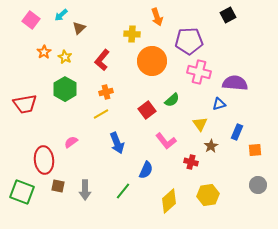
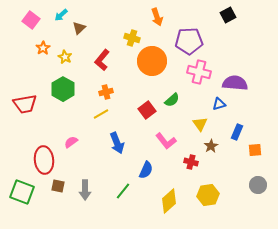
yellow cross: moved 4 px down; rotated 14 degrees clockwise
orange star: moved 1 px left, 4 px up
green hexagon: moved 2 px left
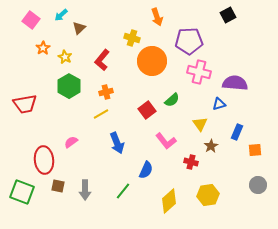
green hexagon: moved 6 px right, 3 px up
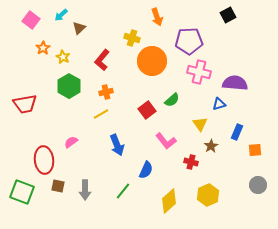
yellow star: moved 2 px left
blue arrow: moved 2 px down
yellow hexagon: rotated 15 degrees counterclockwise
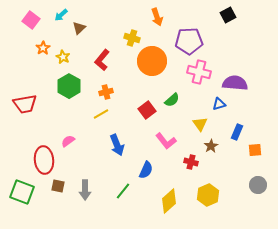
pink semicircle: moved 3 px left, 1 px up
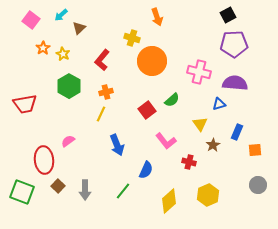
purple pentagon: moved 45 px right, 3 px down
yellow star: moved 3 px up
yellow line: rotated 35 degrees counterclockwise
brown star: moved 2 px right, 1 px up
red cross: moved 2 px left
brown square: rotated 32 degrees clockwise
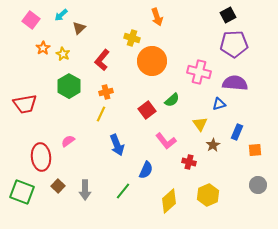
red ellipse: moved 3 px left, 3 px up
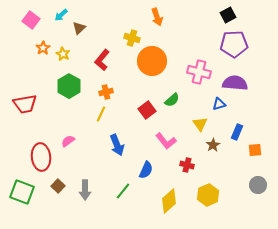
red cross: moved 2 px left, 3 px down
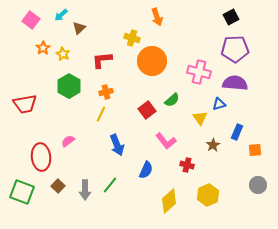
black square: moved 3 px right, 2 px down
purple pentagon: moved 1 px right, 5 px down
red L-shape: rotated 45 degrees clockwise
yellow triangle: moved 6 px up
green line: moved 13 px left, 6 px up
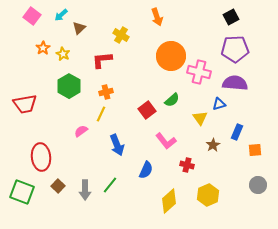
pink square: moved 1 px right, 4 px up
yellow cross: moved 11 px left, 3 px up; rotated 14 degrees clockwise
orange circle: moved 19 px right, 5 px up
pink semicircle: moved 13 px right, 10 px up
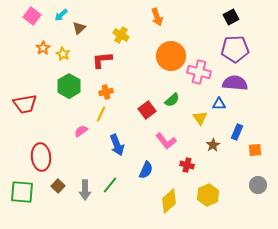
blue triangle: rotated 16 degrees clockwise
green square: rotated 15 degrees counterclockwise
